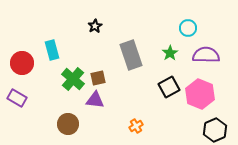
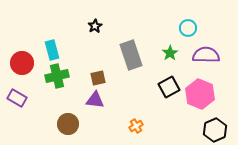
green cross: moved 16 px left, 3 px up; rotated 35 degrees clockwise
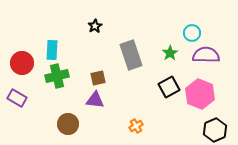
cyan circle: moved 4 px right, 5 px down
cyan rectangle: rotated 18 degrees clockwise
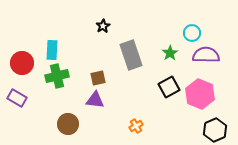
black star: moved 8 px right
